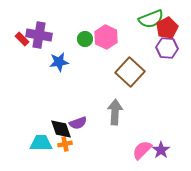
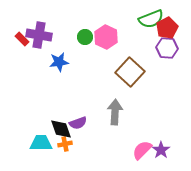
green circle: moved 2 px up
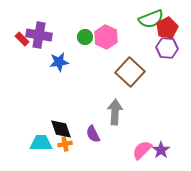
purple semicircle: moved 15 px right, 11 px down; rotated 84 degrees clockwise
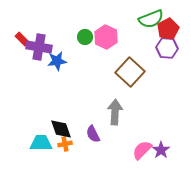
red pentagon: moved 1 px right, 1 px down
purple cross: moved 12 px down
blue star: moved 2 px left, 1 px up
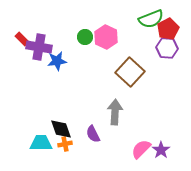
pink semicircle: moved 1 px left, 1 px up
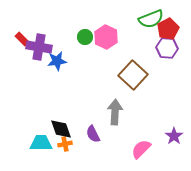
brown square: moved 3 px right, 3 px down
purple star: moved 13 px right, 14 px up
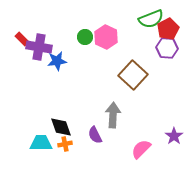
gray arrow: moved 2 px left, 3 px down
black diamond: moved 2 px up
purple semicircle: moved 2 px right, 1 px down
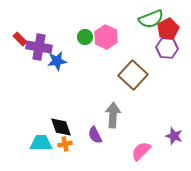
red rectangle: moved 2 px left
purple star: rotated 18 degrees counterclockwise
pink semicircle: moved 2 px down
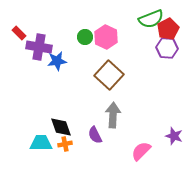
red rectangle: moved 1 px left, 6 px up
brown square: moved 24 px left
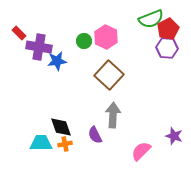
green circle: moved 1 px left, 4 px down
